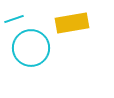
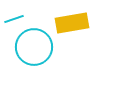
cyan circle: moved 3 px right, 1 px up
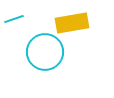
cyan circle: moved 11 px right, 5 px down
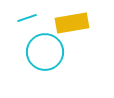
cyan line: moved 13 px right, 1 px up
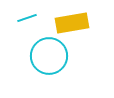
cyan circle: moved 4 px right, 4 px down
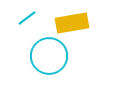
cyan line: rotated 18 degrees counterclockwise
